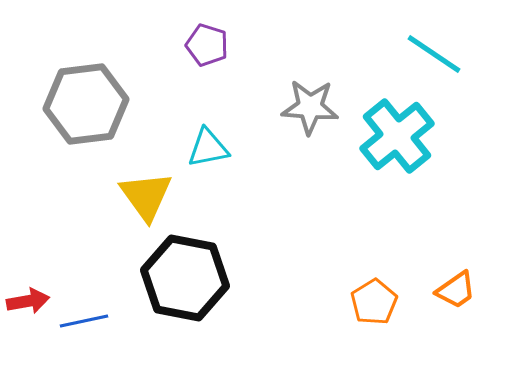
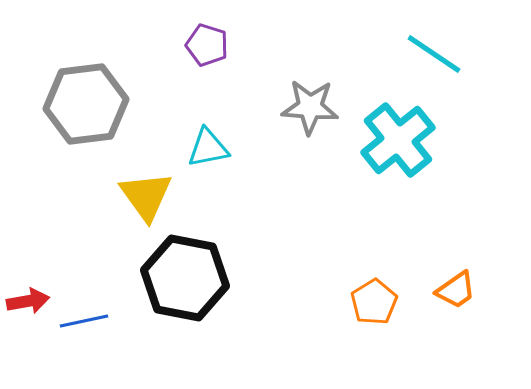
cyan cross: moved 1 px right, 4 px down
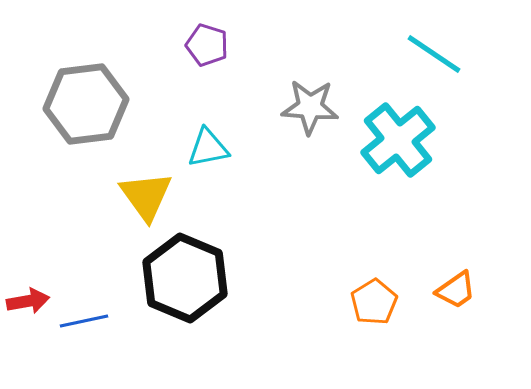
black hexagon: rotated 12 degrees clockwise
